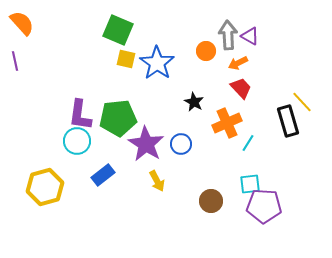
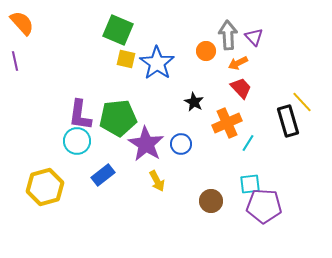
purple triangle: moved 4 px right, 1 px down; rotated 18 degrees clockwise
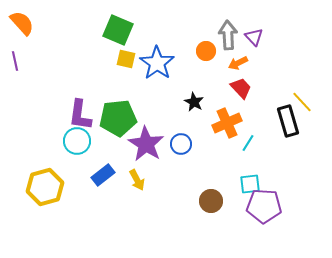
yellow arrow: moved 20 px left, 1 px up
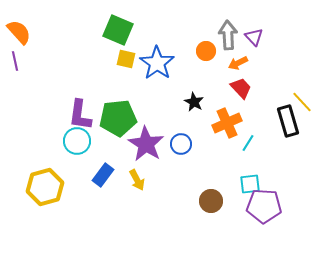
orange semicircle: moved 3 px left, 9 px down
blue rectangle: rotated 15 degrees counterclockwise
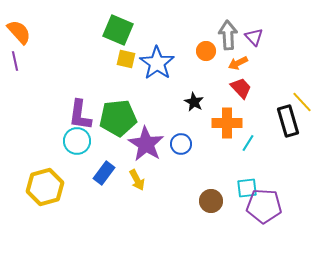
orange cross: rotated 24 degrees clockwise
blue rectangle: moved 1 px right, 2 px up
cyan square: moved 3 px left, 4 px down
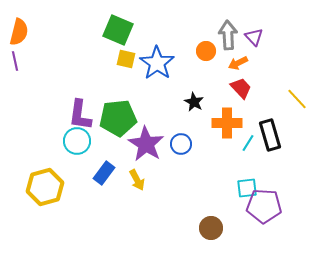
orange semicircle: rotated 56 degrees clockwise
yellow line: moved 5 px left, 3 px up
black rectangle: moved 18 px left, 14 px down
brown circle: moved 27 px down
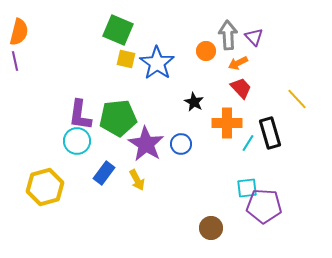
black rectangle: moved 2 px up
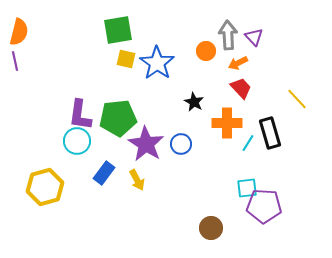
green square: rotated 32 degrees counterclockwise
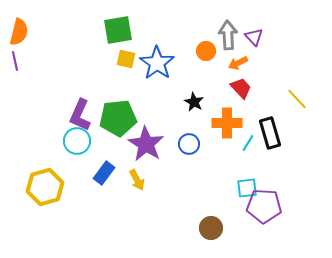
purple L-shape: rotated 16 degrees clockwise
blue circle: moved 8 px right
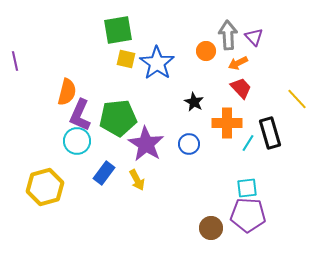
orange semicircle: moved 48 px right, 60 px down
purple pentagon: moved 16 px left, 9 px down
